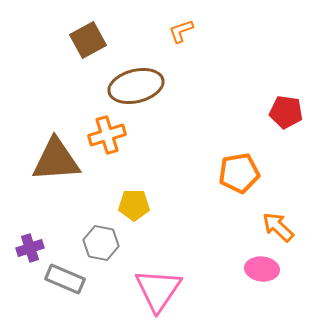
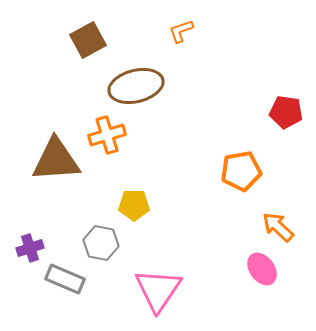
orange pentagon: moved 2 px right, 2 px up
pink ellipse: rotated 48 degrees clockwise
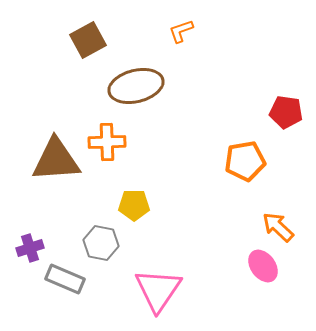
orange cross: moved 7 px down; rotated 15 degrees clockwise
orange pentagon: moved 4 px right, 10 px up
pink ellipse: moved 1 px right, 3 px up
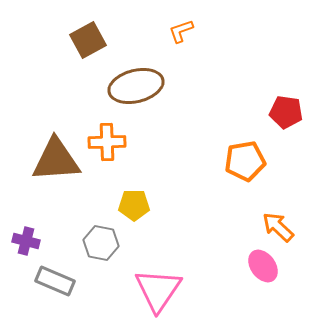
purple cross: moved 4 px left, 7 px up; rotated 32 degrees clockwise
gray rectangle: moved 10 px left, 2 px down
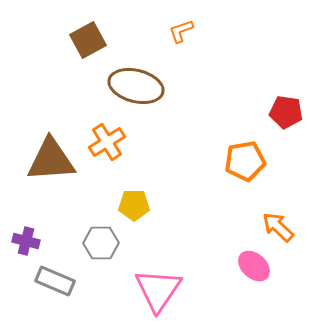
brown ellipse: rotated 28 degrees clockwise
orange cross: rotated 30 degrees counterclockwise
brown triangle: moved 5 px left
gray hexagon: rotated 12 degrees counterclockwise
pink ellipse: moved 9 px left; rotated 12 degrees counterclockwise
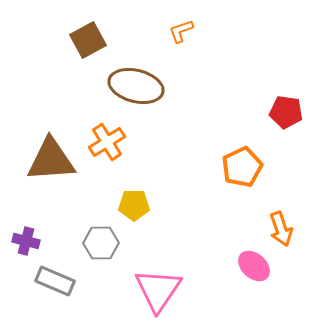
orange pentagon: moved 3 px left, 6 px down; rotated 15 degrees counterclockwise
orange arrow: moved 3 px right, 2 px down; rotated 152 degrees counterclockwise
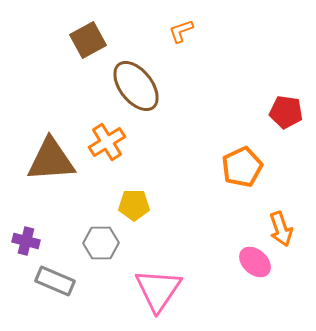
brown ellipse: rotated 38 degrees clockwise
pink ellipse: moved 1 px right, 4 px up
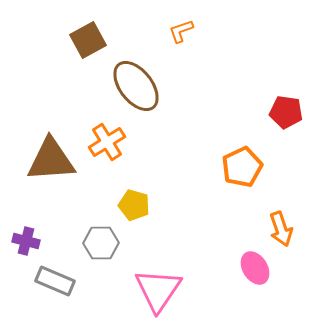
yellow pentagon: rotated 16 degrees clockwise
pink ellipse: moved 6 px down; rotated 16 degrees clockwise
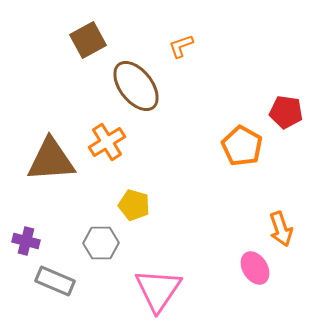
orange L-shape: moved 15 px down
orange pentagon: moved 21 px up; rotated 18 degrees counterclockwise
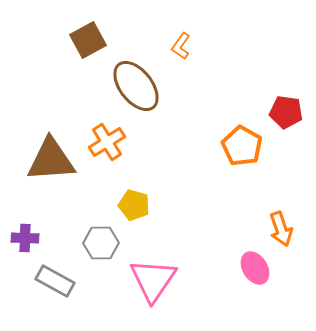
orange L-shape: rotated 36 degrees counterclockwise
purple cross: moved 1 px left, 3 px up; rotated 12 degrees counterclockwise
gray rectangle: rotated 6 degrees clockwise
pink triangle: moved 5 px left, 10 px up
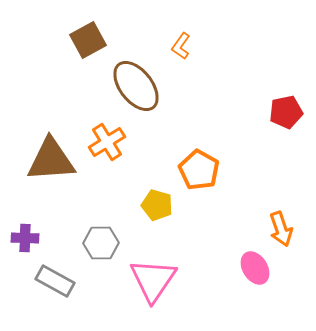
red pentagon: rotated 20 degrees counterclockwise
orange pentagon: moved 43 px left, 24 px down
yellow pentagon: moved 23 px right
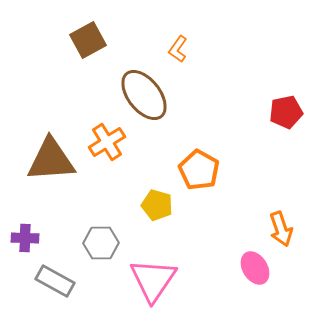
orange L-shape: moved 3 px left, 3 px down
brown ellipse: moved 8 px right, 9 px down
